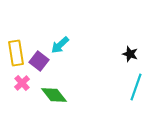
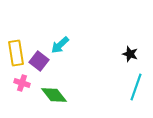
pink cross: rotated 28 degrees counterclockwise
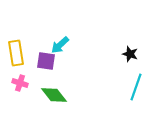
purple square: moved 7 px right; rotated 30 degrees counterclockwise
pink cross: moved 2 px left
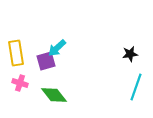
cyan arrow: moved 3 px left, 3 px down
black star: rotated 28 degrees counterclockwise
purple square: rotated 24 degrees counterclockwise
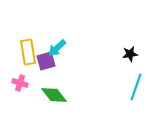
yellow rectangle: moved 12 px right, 1 px up
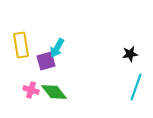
cyan arrow: rotated 18 degrees counterclockwise
yellow rectangle: moved 7 px left, 7 px up
pink cross: moved 11 px right, 7 px down
green diamond: moved 3 px up
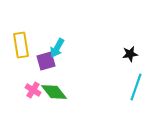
pink cross: moved 2 px right; rotated 14 degrees clockwise
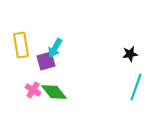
cyan arrow: moved 2 px left
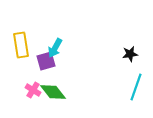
green diamond: moved 1 px left
